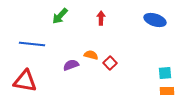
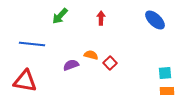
blue ellipse: rotated 25 degrees clockwise
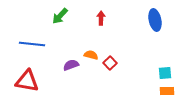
blue ellipse: rotated 35 degrees clockwise
red triangle: moved 2 px right
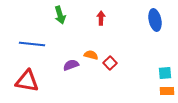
green arrow: moved 1 px up; rotated 60 degrees counterclockwise
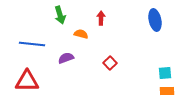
orange semicircle: moved 10 px left, 21 px up
purple semicircle: moved 5 px left, 7 px up
red triangle: rotated 10 degrees counterclockwise
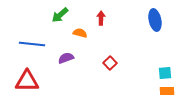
green arrow: rotated 66 degrees clockwise
orange semicircle: moved 1 px left, 1 px up
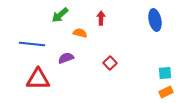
red triangle: moved 11 px right, 2 px up
orange rectangle: moved 1 px left, 1 px down; rotated 24 degrees counterclockwise
